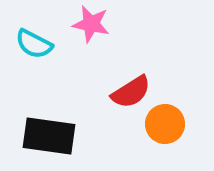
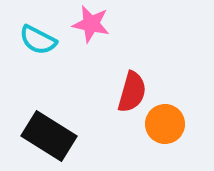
cyan semicircle: moved 4 px right, 4 px up
red semicircle: moved 1 px right; rotated 42 degrees counterclockwise
black rectangle: rotated 24 degrees clockwise
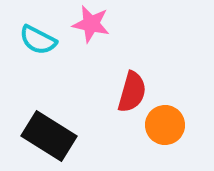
orange circle: moved 1 px down
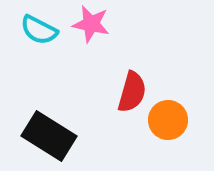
cyan semicircle: moved 1 px right, 10 px up
orange circle: moved 3 px right, 5 px up
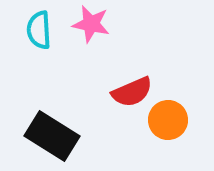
cyan semicircle: rotated 60 degrees clockwise
red semicircle: rotated 51 degrees clockwise
black rectangle: moved 3 px right
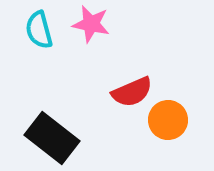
cyan semicircle: rotated 12 degrees counterclockwise
black rectangle: moved 2 px down; rotated 6 degrees clockwise
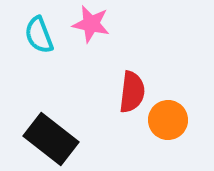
cyan semicircle: moved 5 px down; rotated 6 degrees counterclockwise
red semicircle: rotated 60 degrees counterclockwise
black rectangle: moved 1 px left, 1 px down
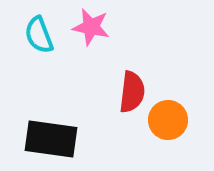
pink star: moved 3 px down
black rectangle: rotated 30 degrees counterclockwise
